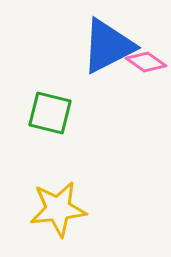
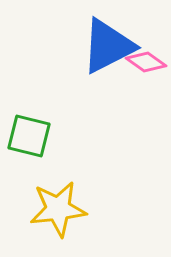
green square: moved 21 px left, 23 px down
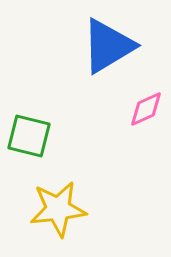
blue triangle: rotated 4 degrees counterclockwise
pink diamond: moved 47 px down; rotated 60 degrees counterclockwise
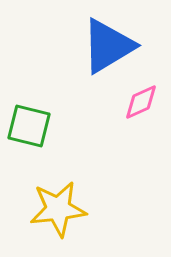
pink diamond: moved 5 px left, 7 px up
green square: moved 10 px up
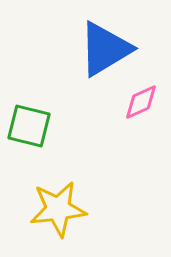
blue triangle: moved 3 px left, 3 px down
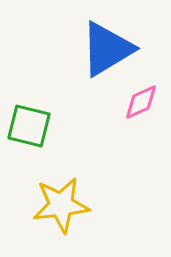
blue triangle: moved 2 px right
yellow star: moved 3 px right, 4 px up
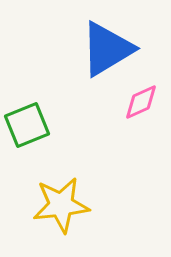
green square: moved 2 px left, 1 px up; rotated 36 degrees counterclockwise
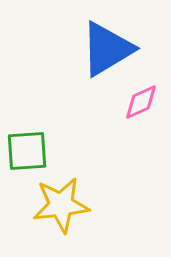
green square: moved 26 px down; rotated 18 degrees clockwise
